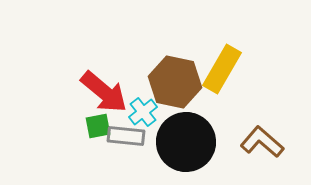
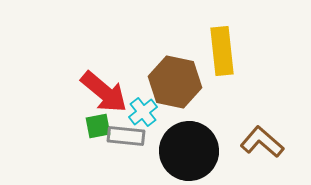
yellow rectangle: moved 18 px up; rotated 36 degrees counterclockwise
black circle: moved 3 px right, 9 px down
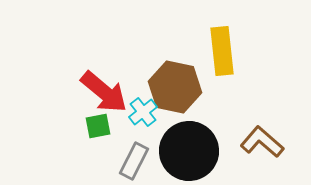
brown hexagon: moved 5 px down
gray rectangle: moved 8 px right, 25 px down; rotated 69 degrees counterclockwise
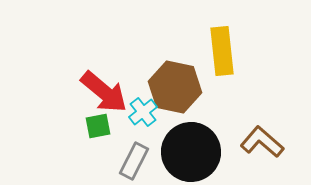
black circle: moved 2 px right, 1 px down
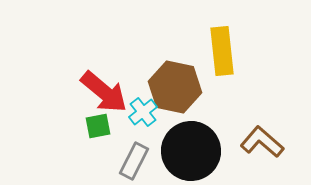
black circle: moved 1 px up
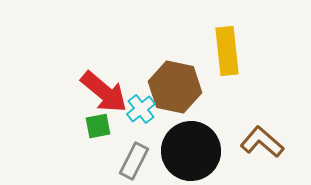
yellow rectangle: moved 5 px right
cyan cross: moved 2 px left, 3 px up
